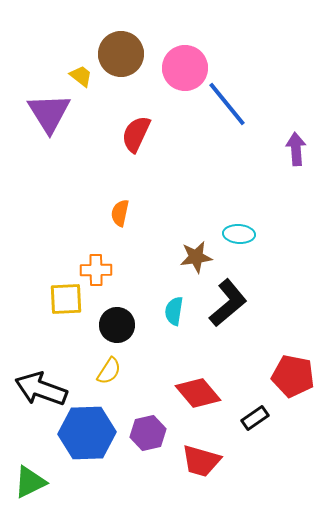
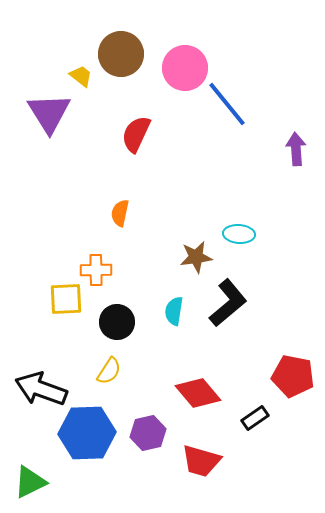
black circle: moved 3 px up
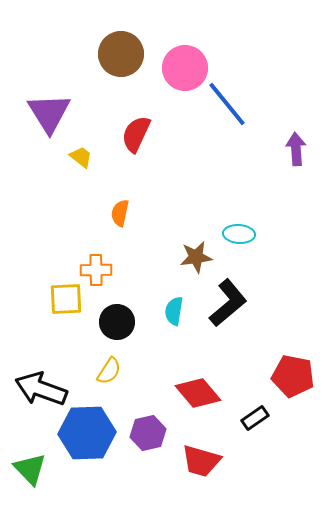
yellow trapezoid: moved 81 px down
green triangle: moved 13 px up; rotated 48 degrees counterclockwise
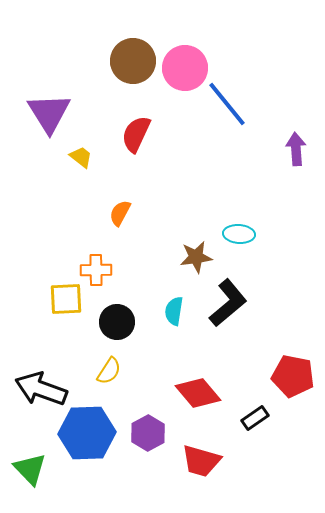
brown circle: moved 12 px right, 7 px down
orange semicircle: rotated 16 degrees clockwise
purple hexagon: rotated 16 degrees counterclockwise
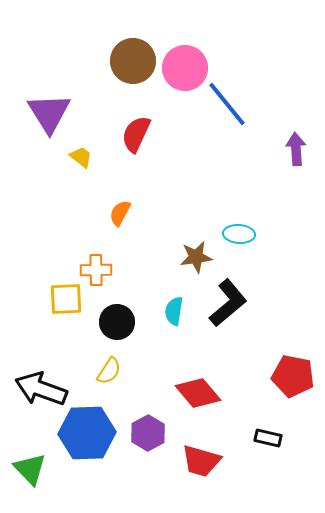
black rectangle: moved 13 px right, 20 px down; rotated 48 degrees clockwise
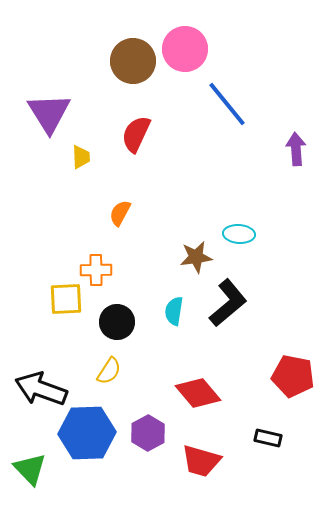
pink circle: moved 19 px up
yellow trapezoid: rotated 50 degrees clockwise
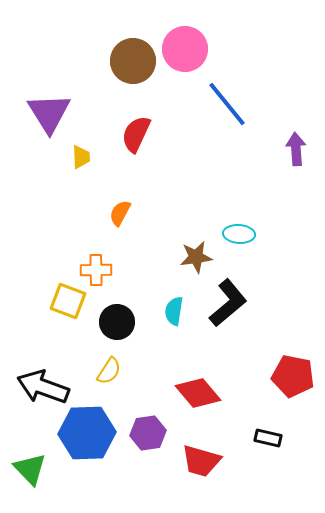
yellow square: moved 2 px right, 2 px down; rotated 24 degrees clockwise
black arrow: moved 2 px right, 2 px up
purple hexagon: rotated 20 degrees clockwise
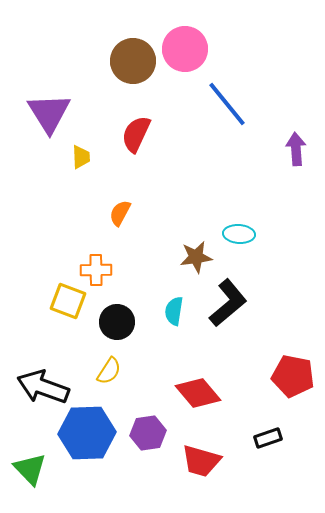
black rectangle: rotated 32 degrees counterclockwise
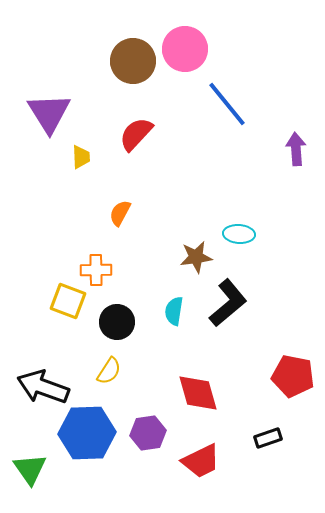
red semicircle: rotated 18 degrees clockwise
red diamond: rotated 24 degrees clockwise
red trapezoid: rotated 42 degrees counterclockwise
green triangle: rotated 9 degrees clockwise
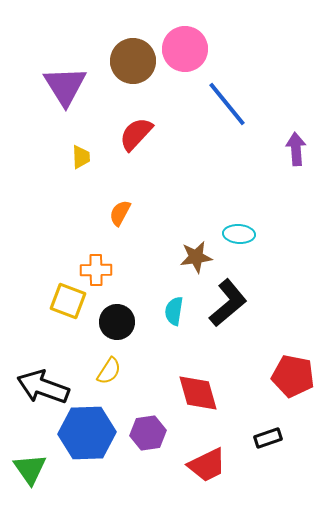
purple triangle: moved 16 px right, 27 px up
red trapezoid: moved 6 px right, 4 px down
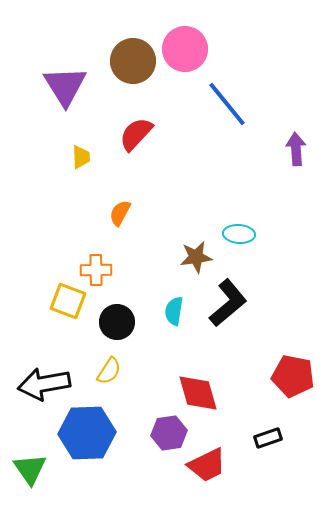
black arrow: moved 1 px right, 3 px up; rotated 30 degrees counterclockwise
purple hexagon: moved 21 px right
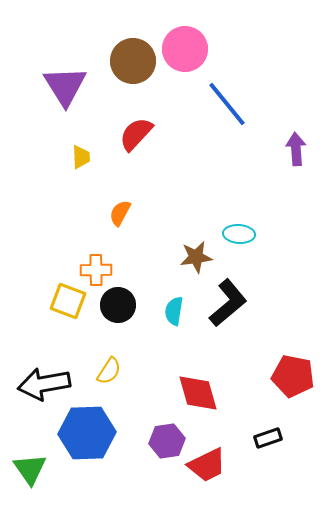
black circle: moved 1 px right, 17 px up
purple hexagon: moved 2 px left, 8 px down
